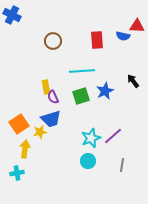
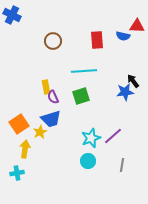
cyan line: moved 2 px right
blue star: moved 20 px right, 1 px down; rotated 18 degrees clockwise
yellow star: rotated 16 degrees counterclockwise
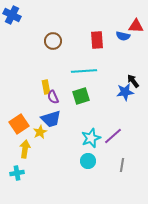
red triangle: moved 1 px left
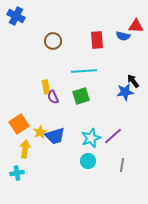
blue cross: moved 4 px right, 1 px down
blue trapezoid: moved 4 px right, 17 px down
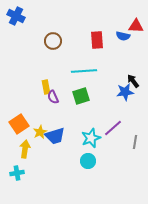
purple line: moved 8 px up
gray line: moved 13 px right, 23 px up
